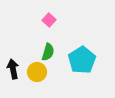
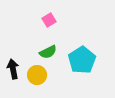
pink square: rotated 16 degrees clockwise
green semicircle: rotated 48 degrees clockwise
yellow circle: moved 3 px down
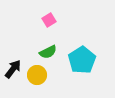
black arrow: rotated 48 degrees clockwise
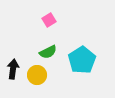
black arrow: rotated 30 degrees counterclockwise
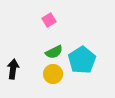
green semicircle: moved 6 px right
yellow circle: moved 16 px right, 1 px up
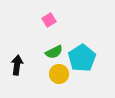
cyan pentagon: moved 2 px up
black arrow: moved 4 px right, 4 px up
yellow circle: moved 6 px right
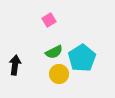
black arrow: moved 2 px left
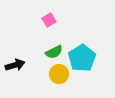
black arrow: rotated 66 degrees clockwise
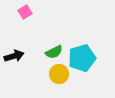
pink square: moved 24 px left, 8 px up
cyan pentagon: rotated 16 degrees clockwise
black arrow: moved 1 px left, 9 px up
